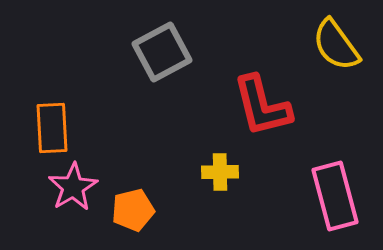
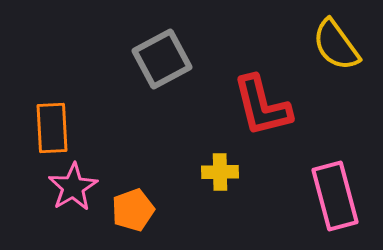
gray square: moved 7 px down
orange pentagon: rotated 6 degrees counterclockwise
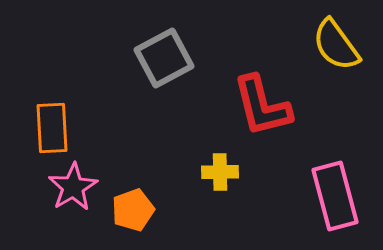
gray square: moved 2 px right, 1 px up
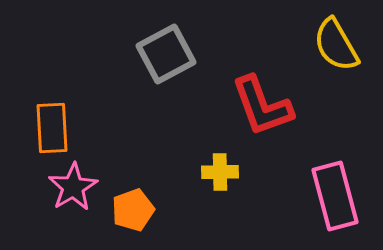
yellow semicircle: rotated 6 degrees clockwise
gray square: moved 2 px right, 4 px up
red L-shape: rotated 6 degrees counterclockwise
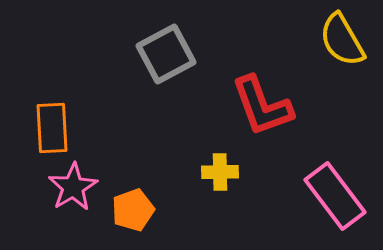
yellow semicircle: moved 6 px right, 5 px up
pink rectangle: rotated 22 degrees counterclockwise
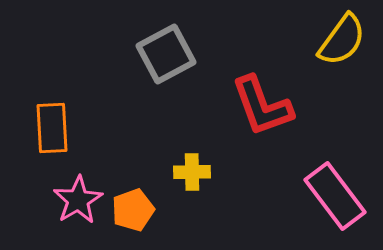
yellow semicircle: rotated 114 degrees counterclockwise
yellow cross: moved 28 px left
pink star: moved 5 px right, 13 px down
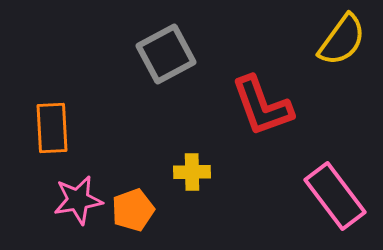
pink star: rotated 21 degrees clockwise
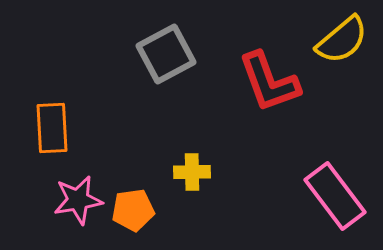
yellow semicircle: rotated 14 degrees clockwise
red L-shape: moved 7 px right, 24 px up
orange pentagon: rotated 12 degrees clockwise
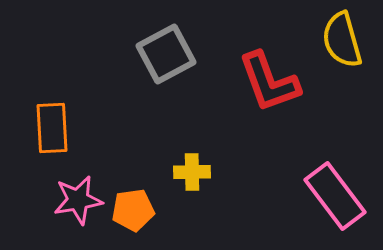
yellow semicircle: rotated 114 degrees clockwise
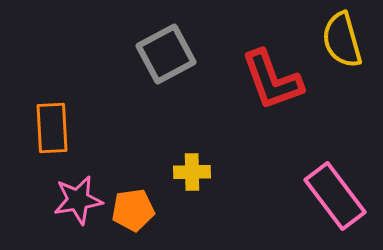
red L-shape: moved 3 px right, 2 px up
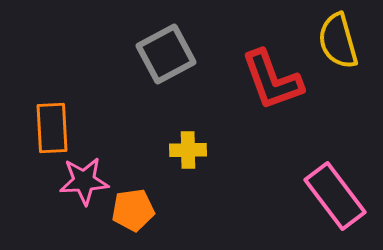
yellow semicircle: moved 4 px left, 1 px down
yellow cross: moved 4 px left, 22 px up
pink star: moved 6 px right, 19 px up; rotated 6 degrees clockwise
